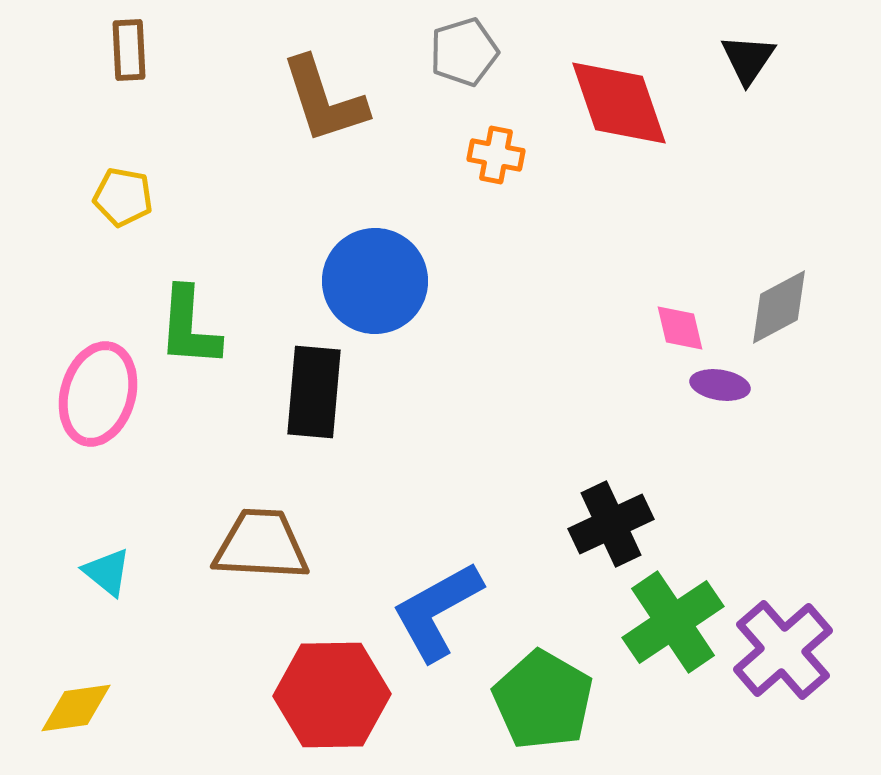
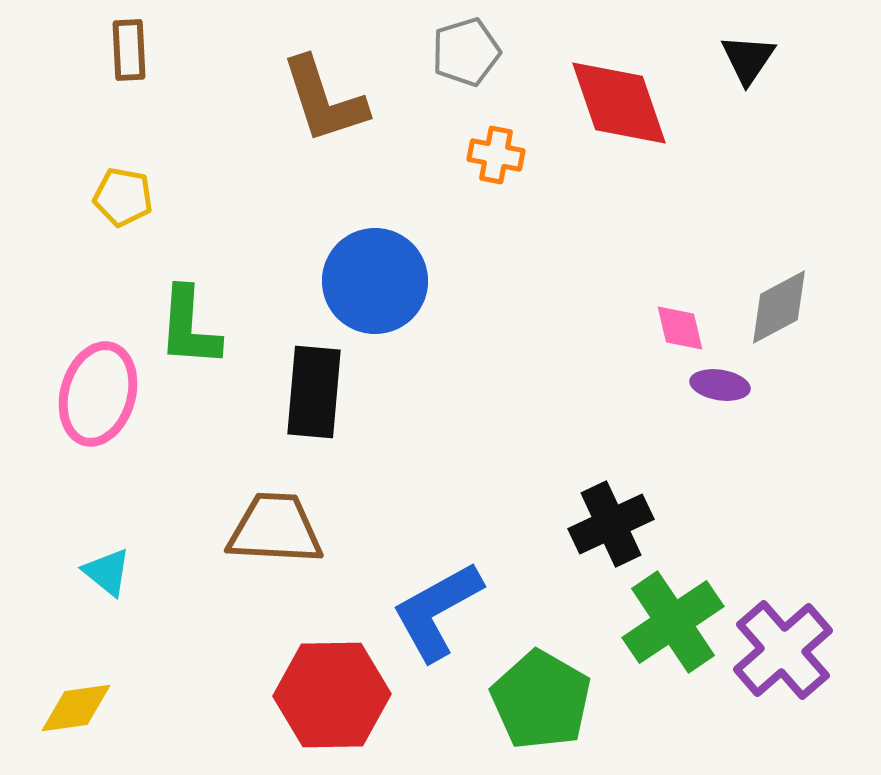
gray pentagon: moved 2 px right
brown trapezoid: moved 14 px right, 16 px up
green pentagon: moved 2 px left
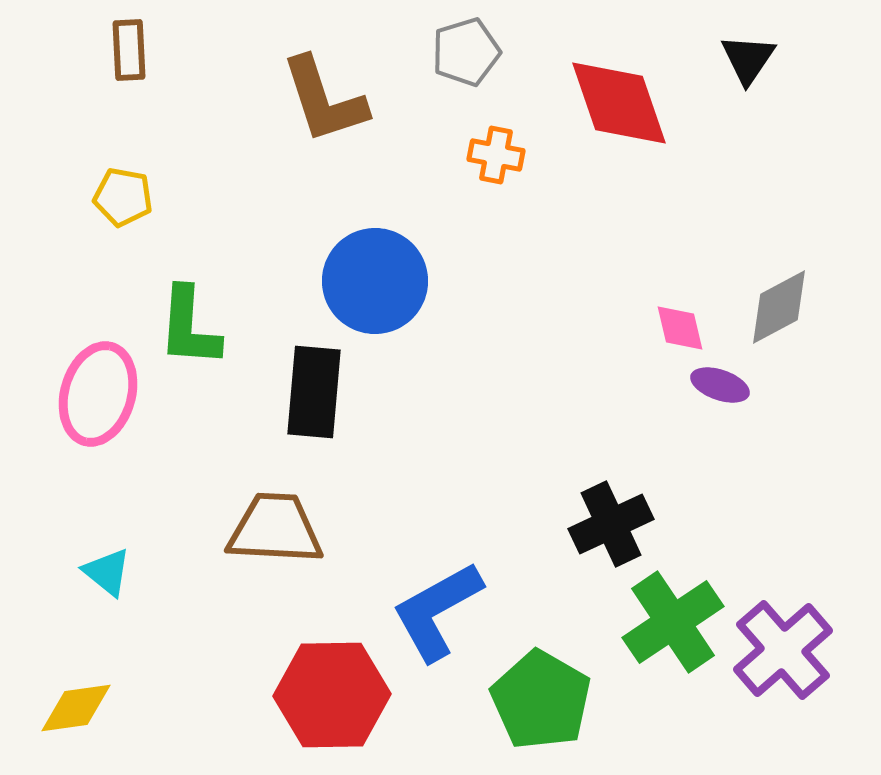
purple ellipse: rotated 10 degrees clockwise
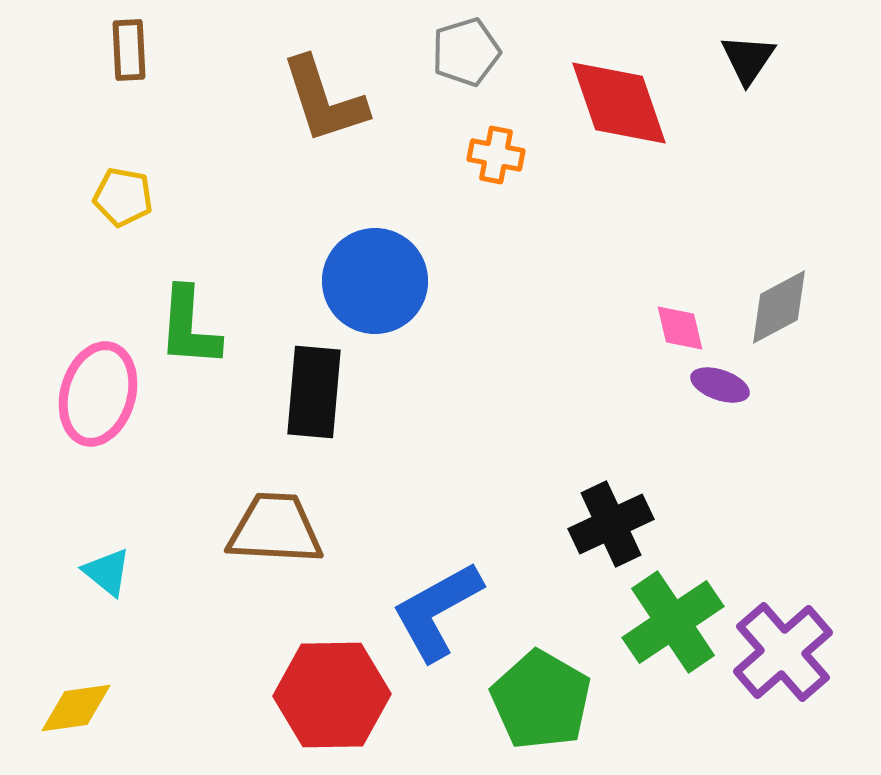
purple cross: moved 2 px down
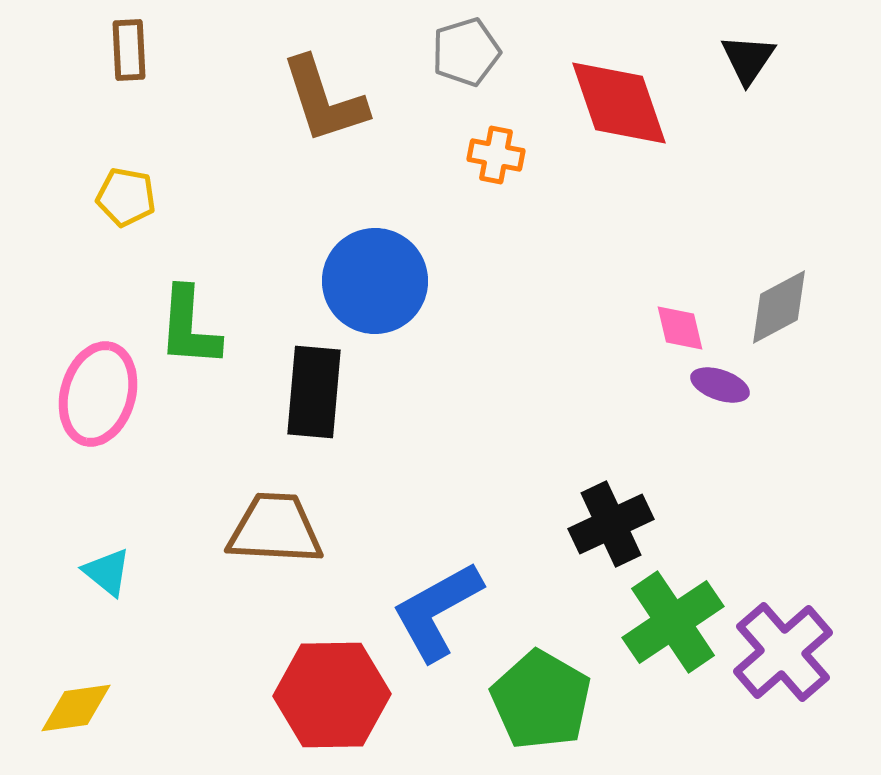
yellow pentagon: moved 3 px right
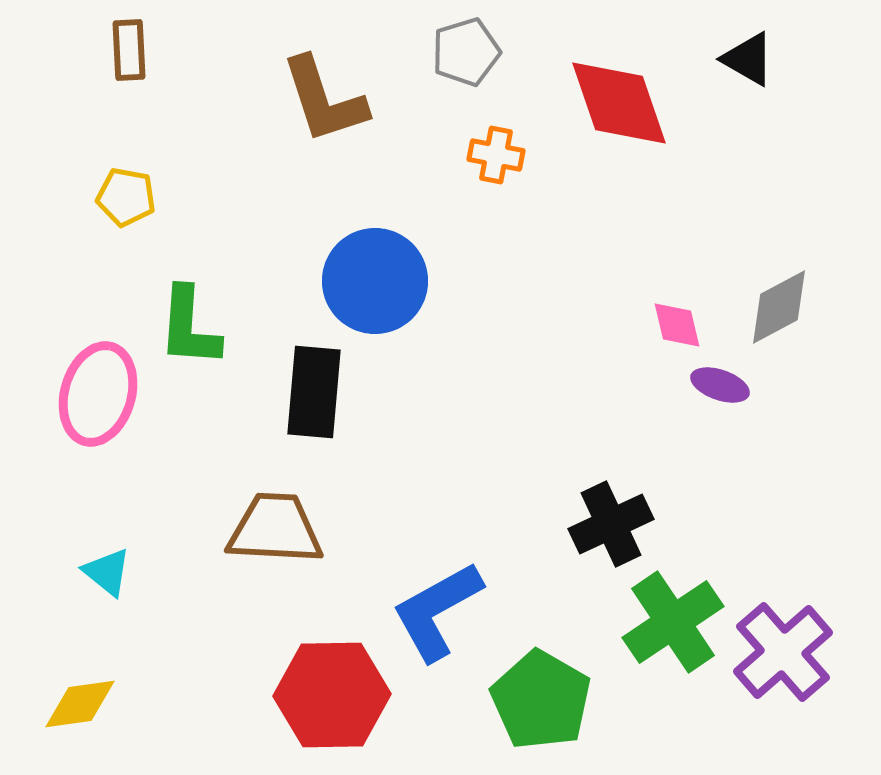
black triangle: rotated 34 degrees counterclockwise
pink diamond: moved 3 px left, 3 px up
yellow diamond: moved 4 px right, 4 px up
